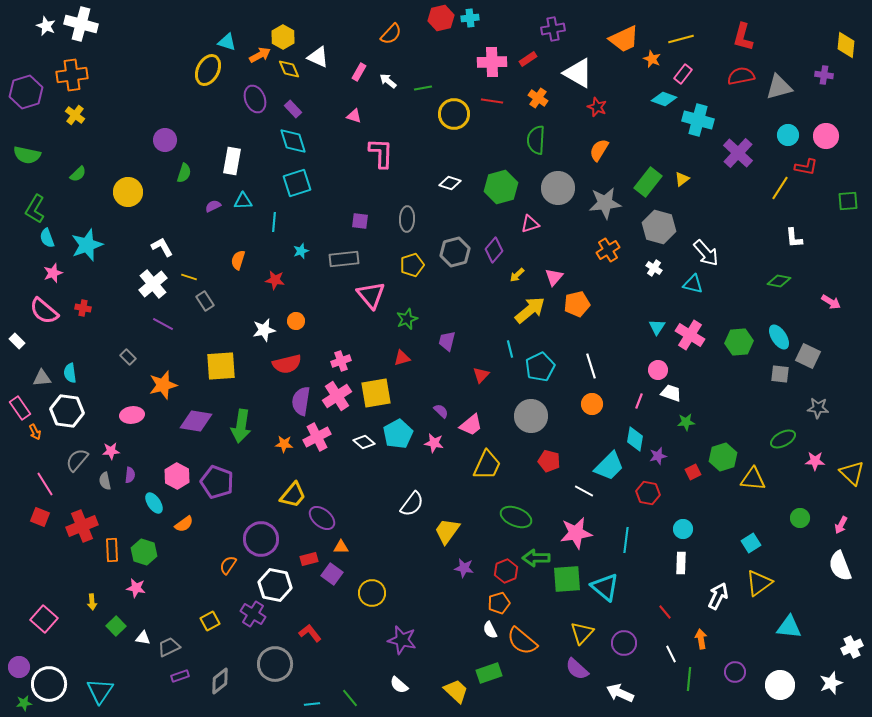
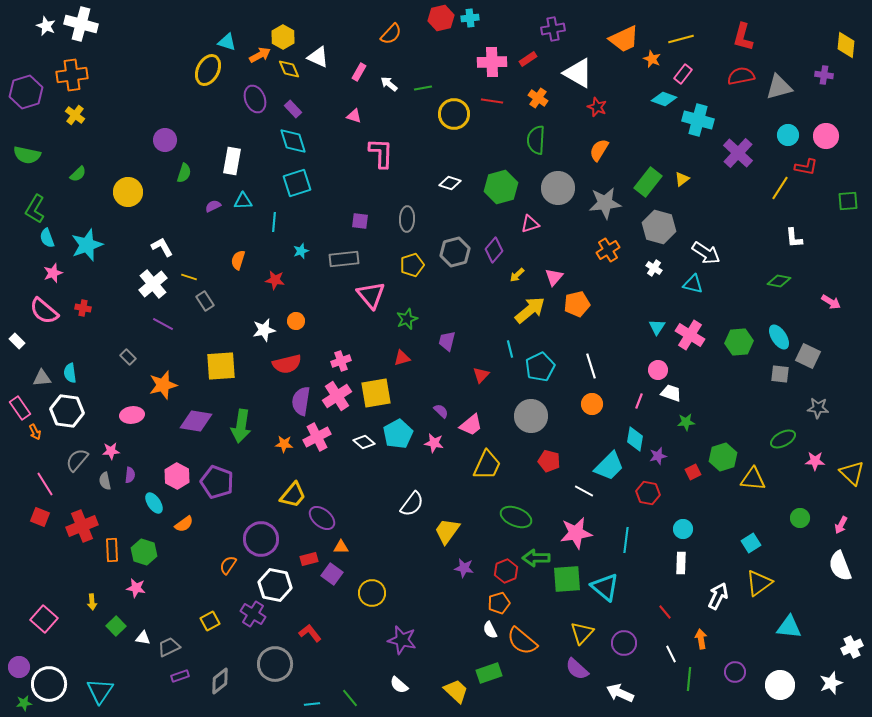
white arrow at (388, 81): moved 1 px right, 3 px down
white arrow at (706, 253): rotated 16 degrees counterclockwise
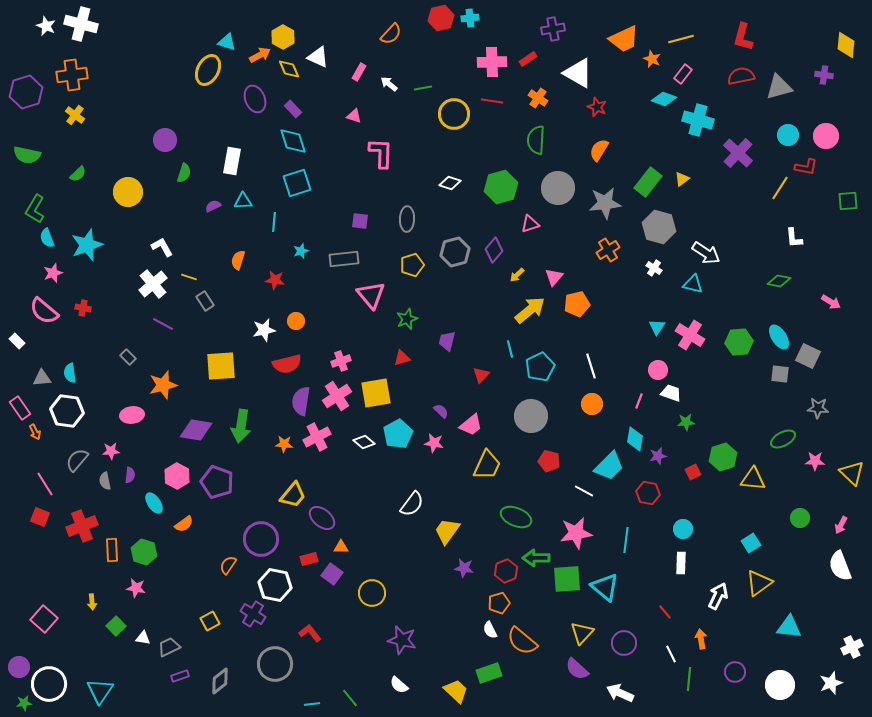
purple diamond at (196, 421): moved 9 px down
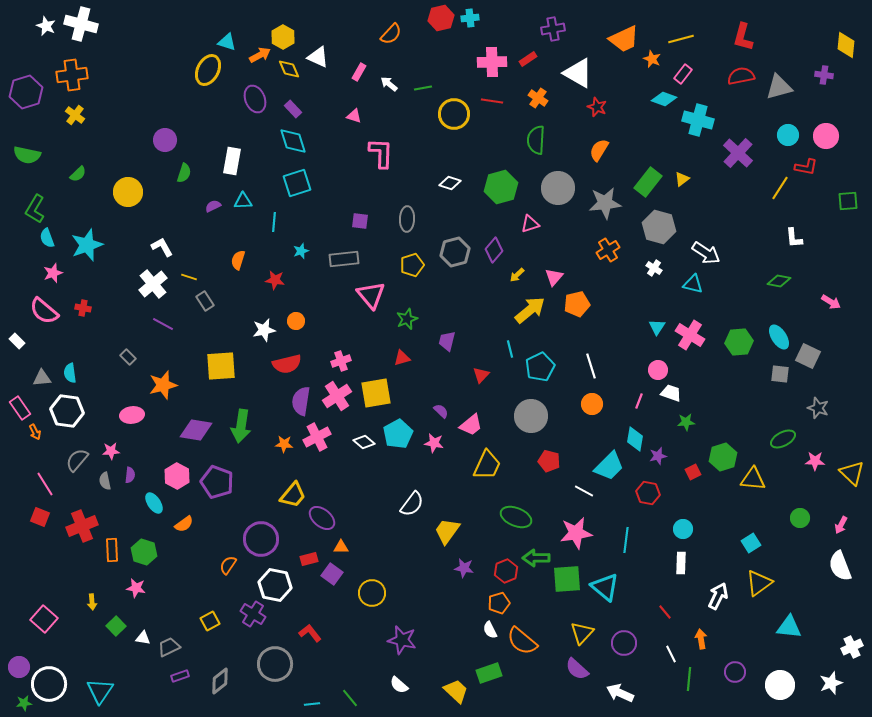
gray star at (818, 408): rotated 15 degrees clockwise
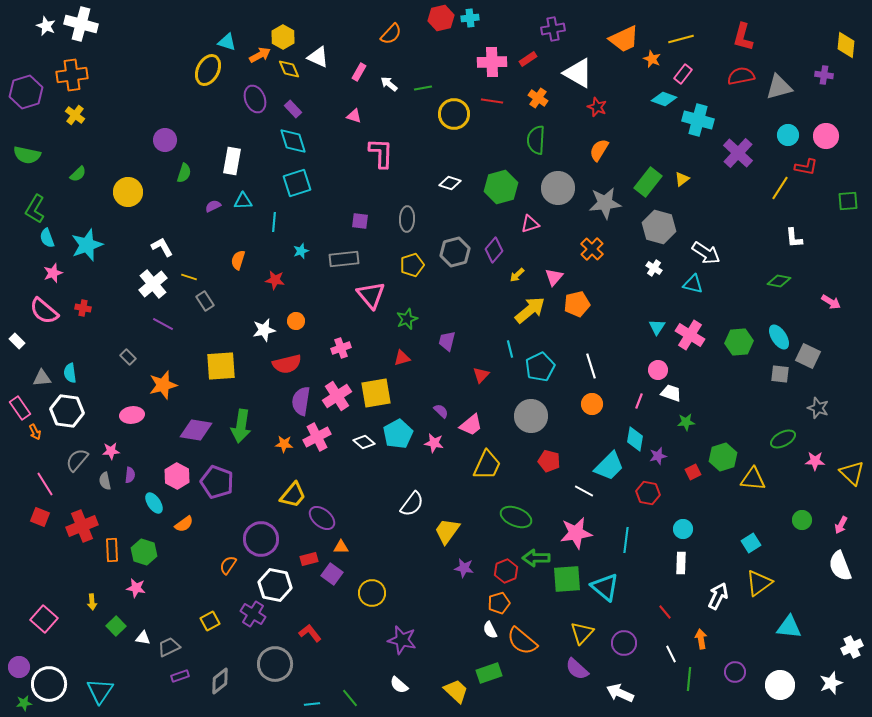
orange cross at (608, 250): moved 16 px left, 1 px up; rotated 15 degrees counterclockwise
pink cross at (341, 361): moved 13 px up
green circle at (800, 518): moved 2 px right, 2 px down
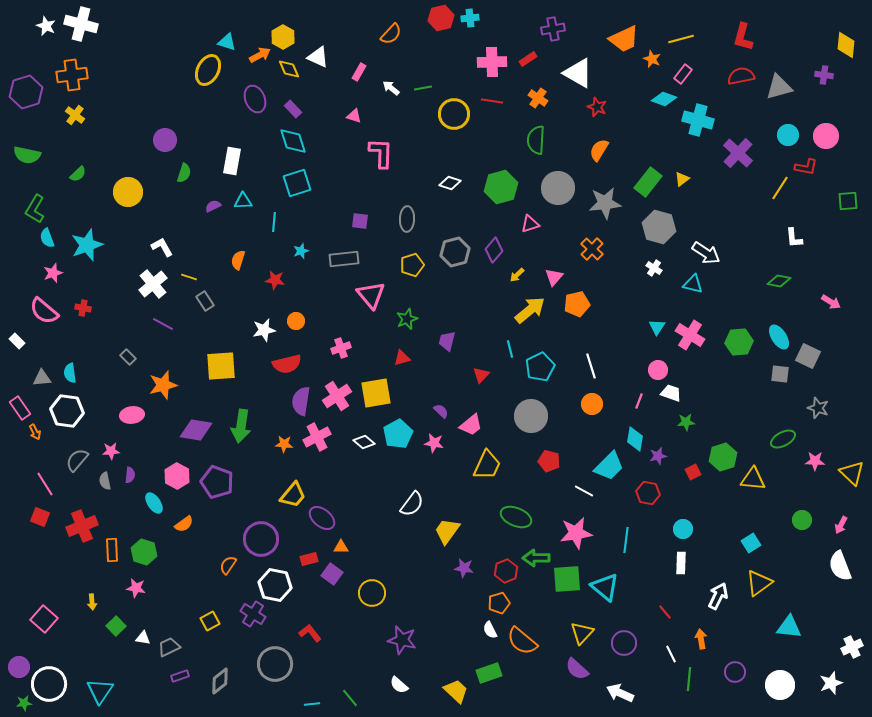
white arrow at (389, 84): moved 2 px right, 4 px down
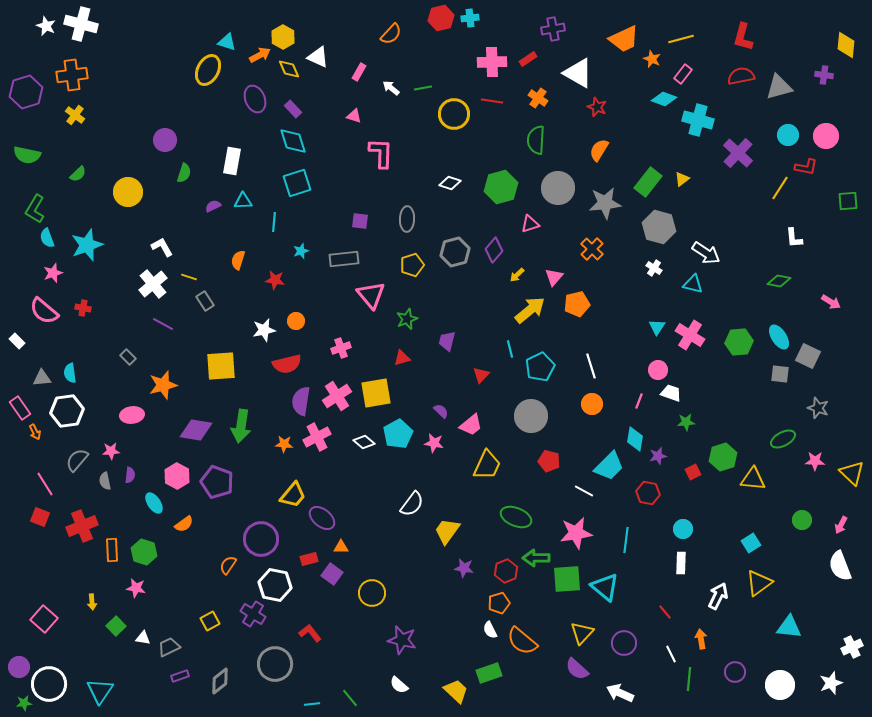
white hexagon at (67, 411): rotated 16 degrees counterclockwise
